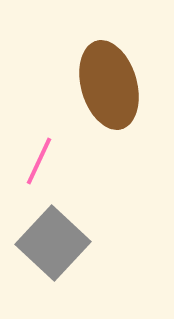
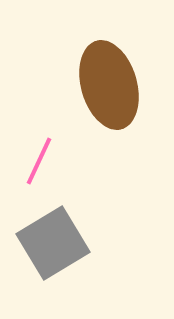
gray square: rotated 16 degrees clockwise
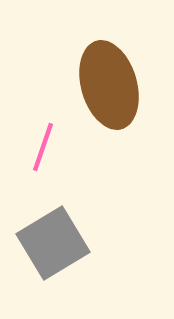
pink line: moved 4 px right, 14 px up; rotated 6 degrees counterclockwise
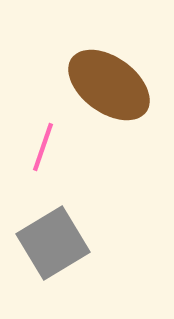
brown ellipse: rotated 38 degrees counterclockwise
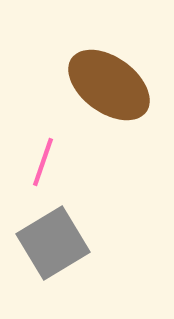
pink line: moved 15 px down
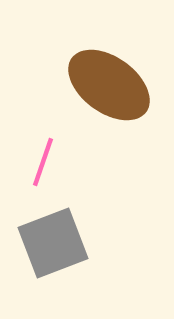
gray square: rotated 10 degrees clockwise
